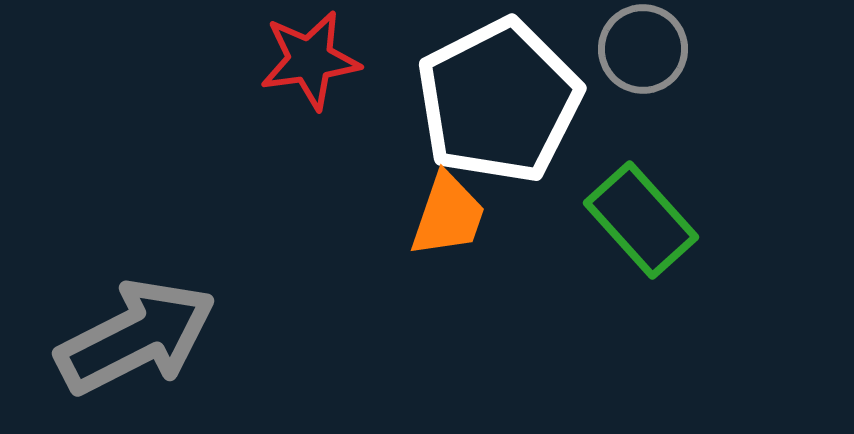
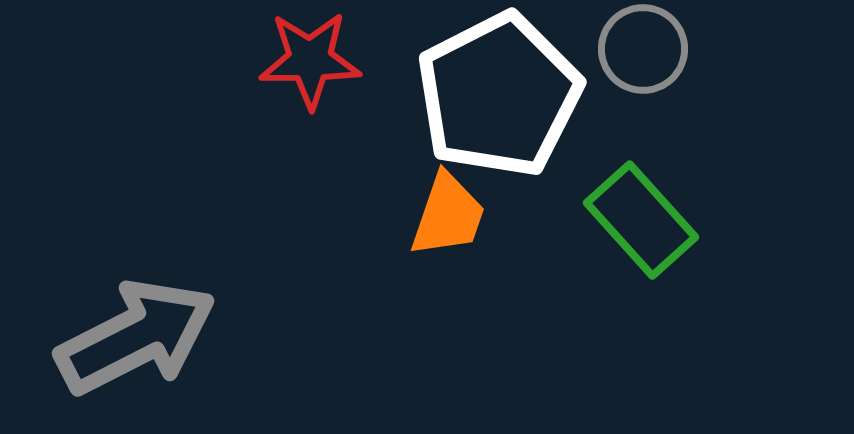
red star: rotated 8 degrees clockwise
white pentagon: moved 6 px up
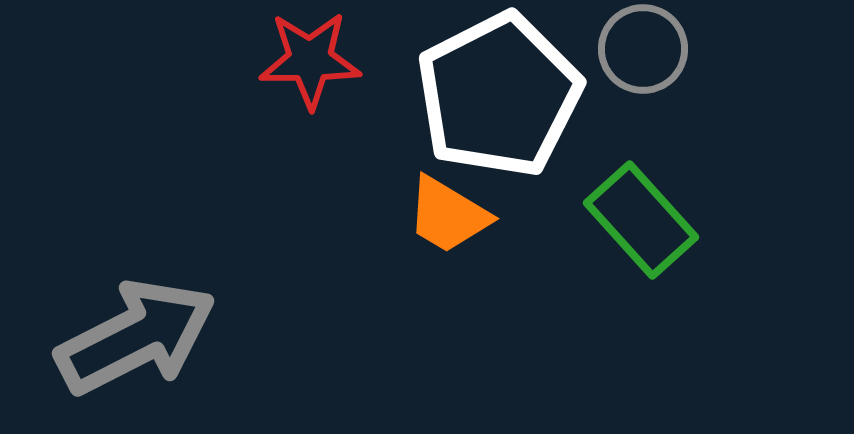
orange trapezoid: rotated 102 degrees clockwise
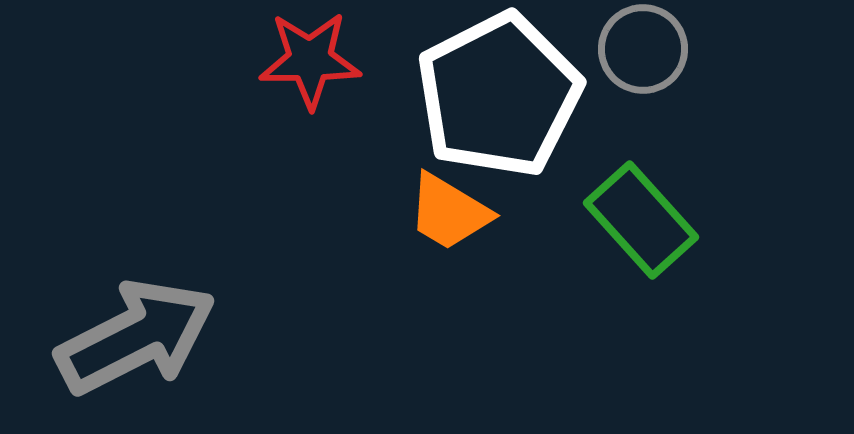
orange trapezoid: moved 1 px right, 3 px up
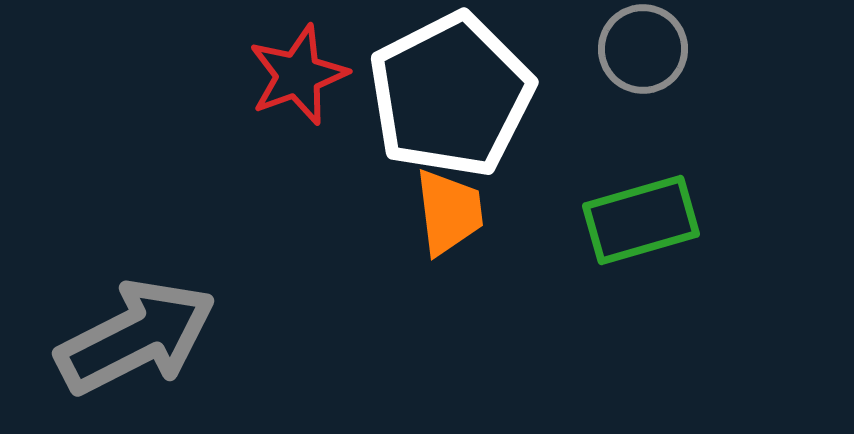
red star: moved 12 px left, 15 px down; rotated 20 degrees counterclockwise
white pentagon: moved 48 px left
orange trapezoid: rotated 128 degrees counterclockwise
green rectangle: rotated 64 degrees counterclockwise
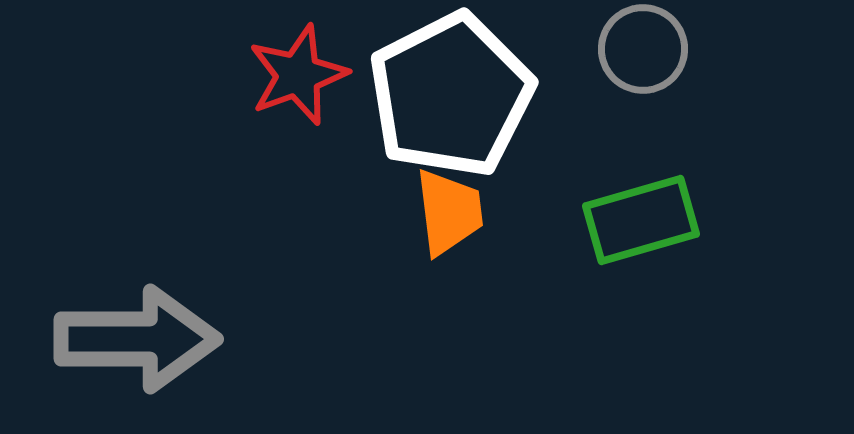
gray arrow: moved 1 px right, 2 px down; rotated 27 degrees clockwise
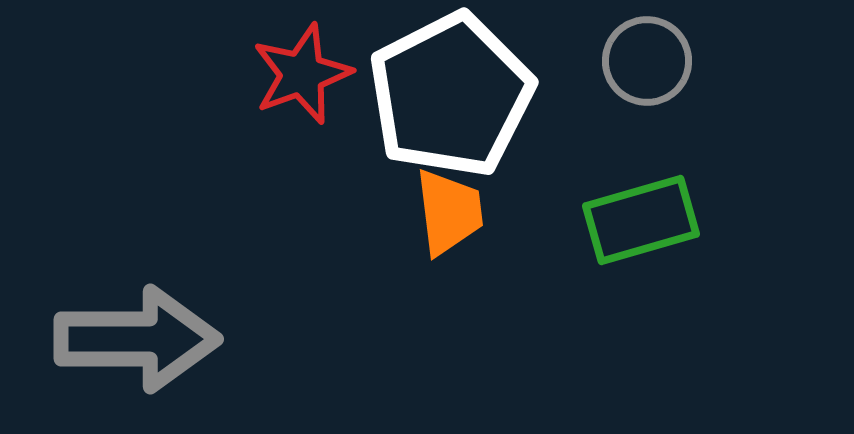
gray circle: moved 4 px right, 12 px down
red star: moved 4 px right, 1 px up
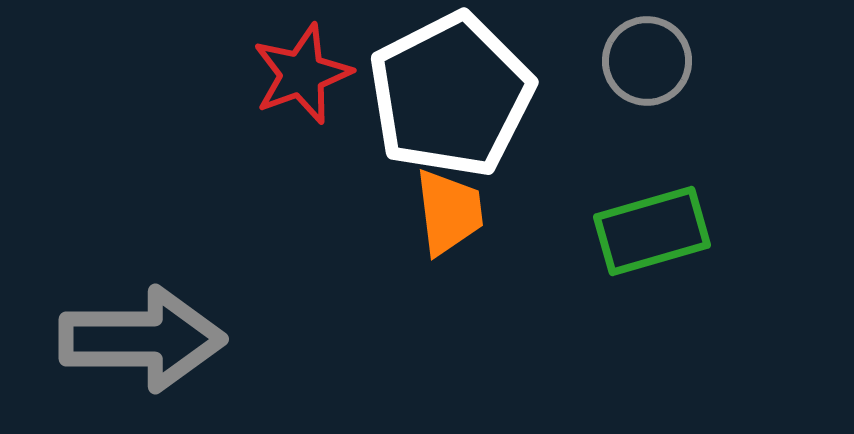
green rectangle: moved 11 px right, 11 px down
gray arrow: moved 5 px right
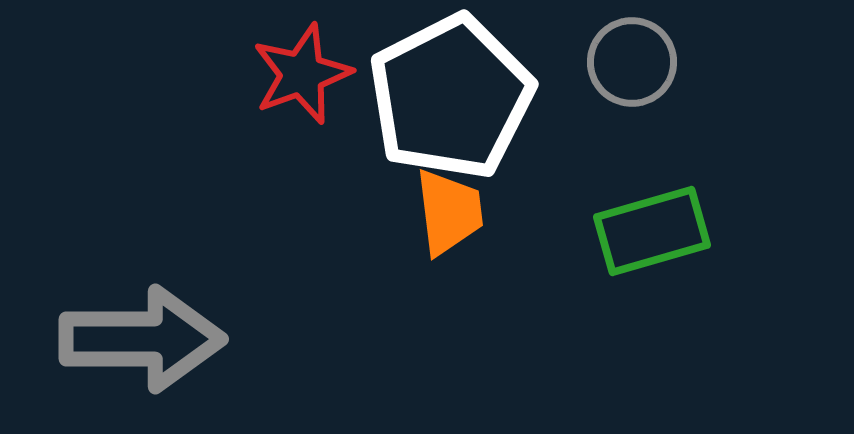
gray circle: moved 15 px left, 1 px down
white pentagon: moved 2 px down
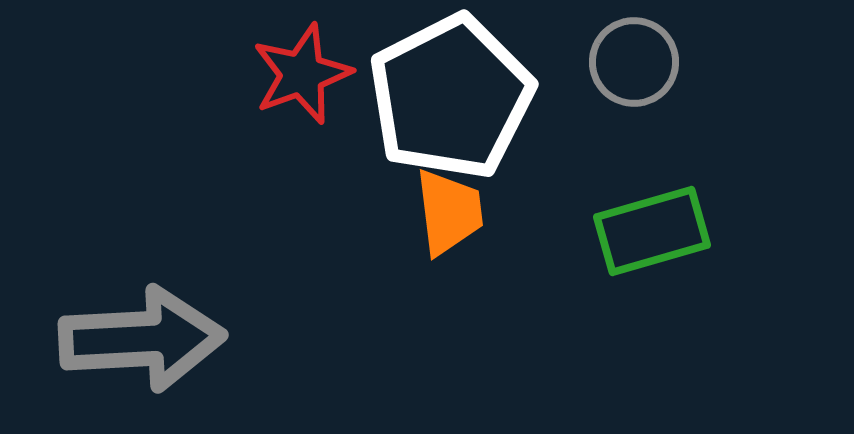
gray circle: moved 2 px right
gray arrow: rotated 3 degrees counterclockwise
